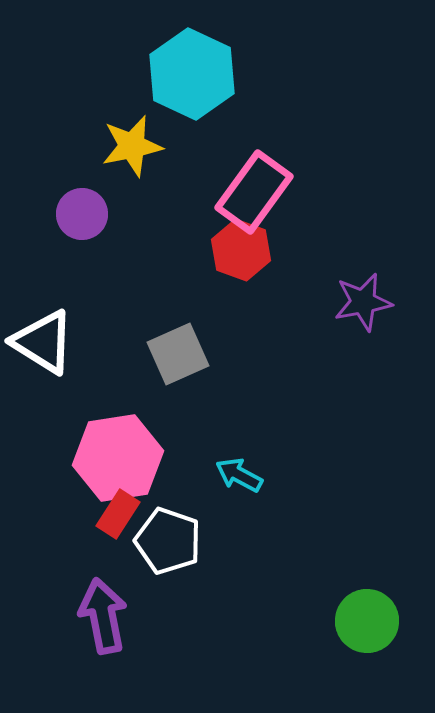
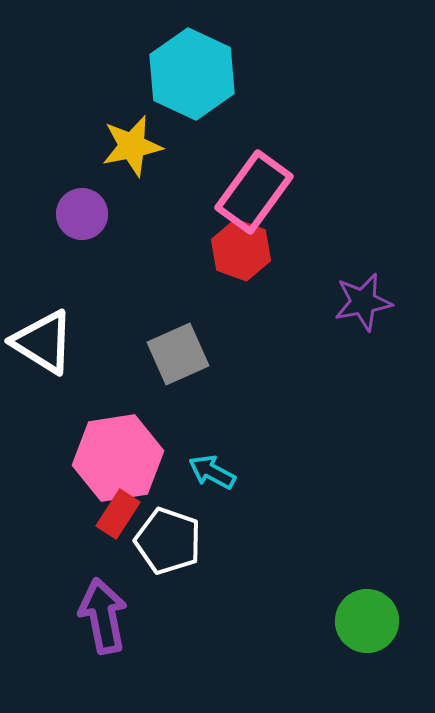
cyan arrow: moved 27 px left, 3 px up
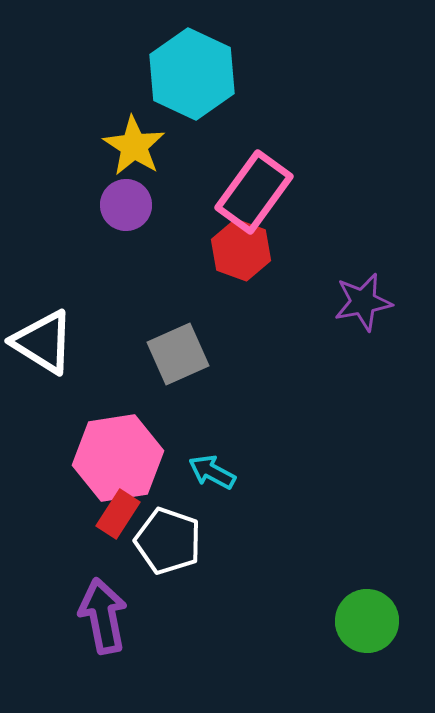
yellow star: moved 2 px right; rotated 28 degrees counterclockwise
purple circle: moved 44 px right, 9 px up
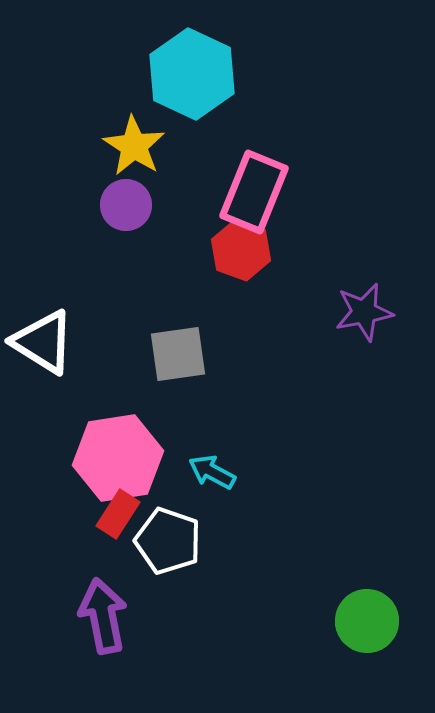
pink rectangle: rotated 14 degrees counterclockwise
purple star: moved 1 px right, 10 px down
gray square: rotated 16 degrees clockwise
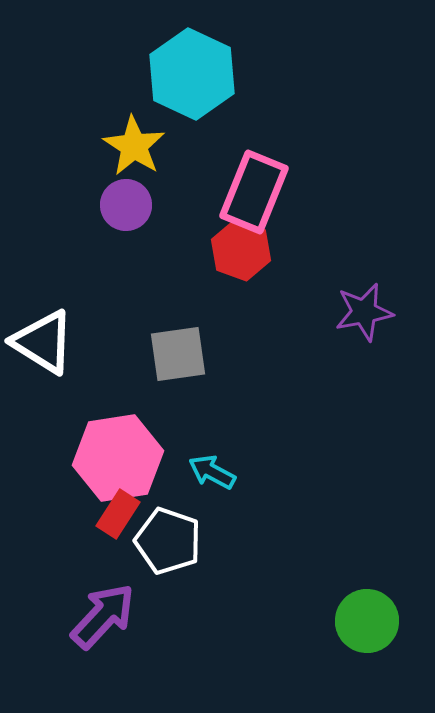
purple arrow: rotated 54 degrees clockwise
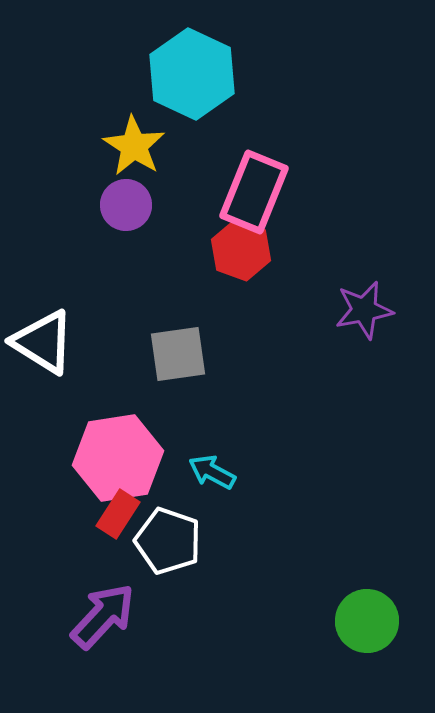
purple star: moved 2 px up
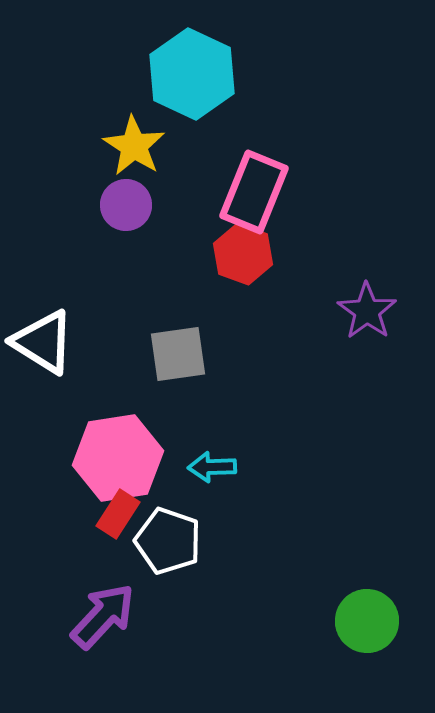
red hexagon: moved 2 px right, 4 px down
purple star: moved 3 px right, 1 px down; rotated 26 degrees counterclockwise
cyan arrow: moved 5 px up; rotated 30 degrees counterclockwise
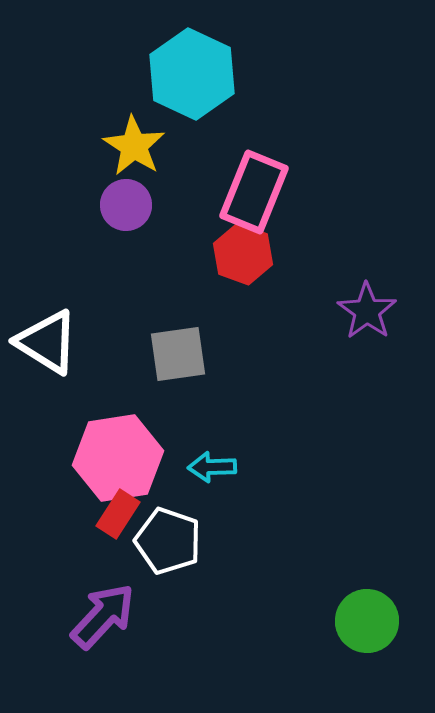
white triangle: moved 4 px right
